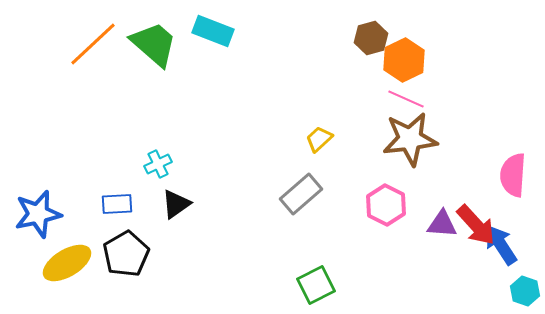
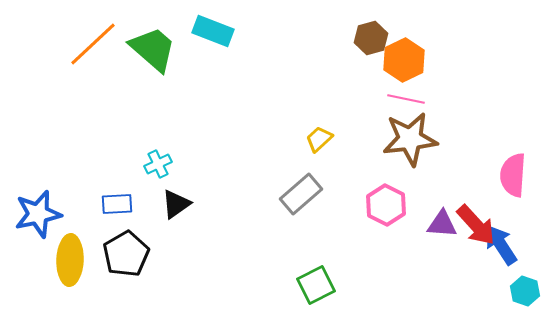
green trapezoid: moved 1 px left, 5 px down
pink line: rotated 12 degrees counterclockwise
yellow ellipse: moved 3 px right, 3 px up; rotated 57 degrees counterclockwise
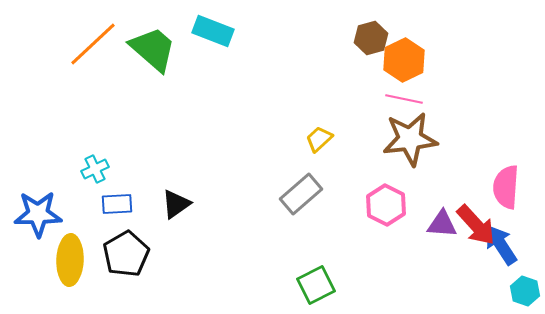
pink line: moved 2 px left
cyan cross: moved 63 px left, 5 px down
pink semicircle: moved 7 px left, 12 px down
blue star: rotated 12 degrees clockwise
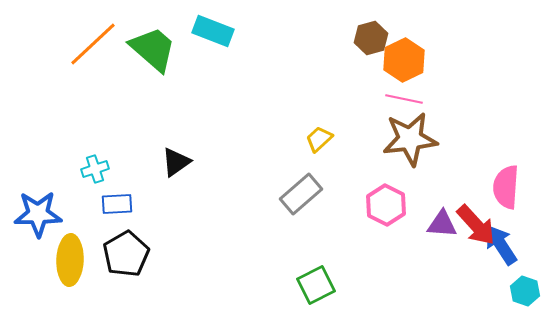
cyan cross: rotated 8 degrees clockwise
black triangle: moved 42 px up
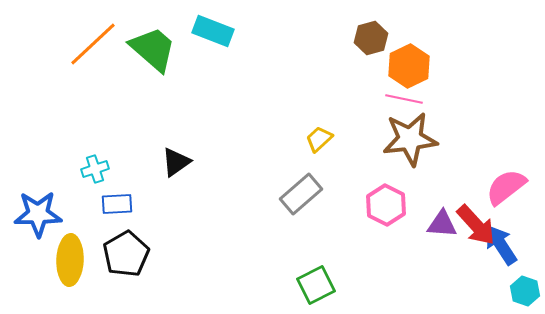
orange hexagon: moved 5 px right, 6 px down
pink semicircle: rotated 48 degrees clockwise
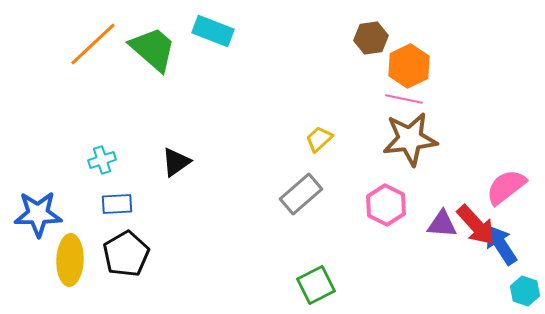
brown hexagon: rotated 8 degrees clockwise
cyan cross: moved 7 px right, 9 px up
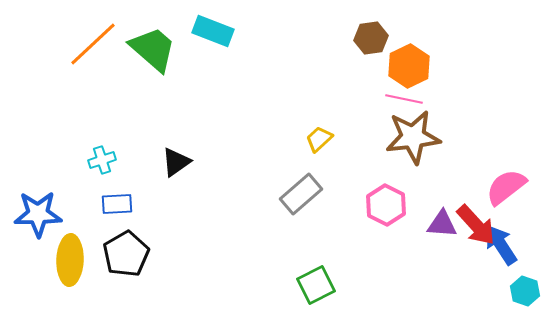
brown star: moved 3 px right, 2 px up
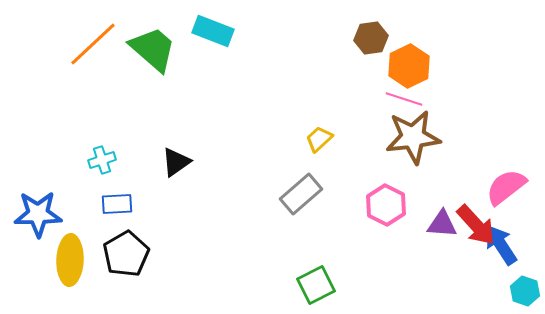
pink line: rotated 6 degrees clockwise
